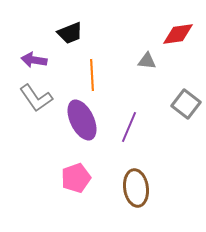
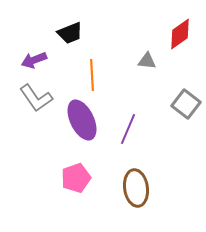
red diamond: moved 2 px right; rotated 28 degrees counterclockwise
purple arrow: rotated 30 degrees counterclockwise
purple line: moved 1 px left, 2 px down
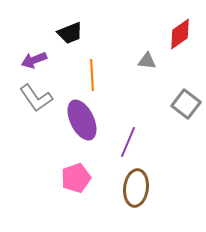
purple line: moved 13 px down
brown ellipse: rotated 15 degrees clockwise
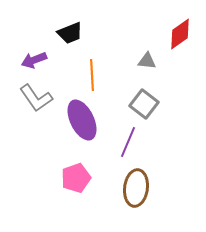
gray square: moved 42 px left
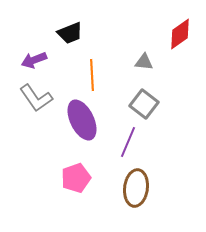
gray triangle: moved 3 px left, 1 px down
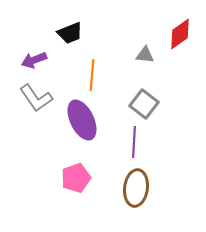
gray triangle: moved 1 px right, 7 px up
orange line: rotated 8 degrees clockwise
purple line: moved 6 px right; rotated 20 degrees counterclockwise
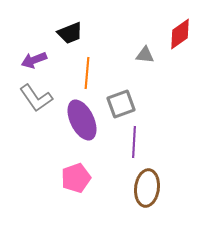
orange line: moved 5 px left, 2 px up
gray square: moved 23 px left; rotated 32 degrees clockwise
brown ellipse: moved 11 px right
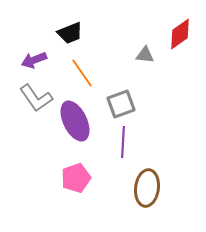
orange line: moved 5 px left; rotated 40 degrees counterclockwise
purple ellipse: moved 7 px left, 1 px down
purple line: moved 11 px left
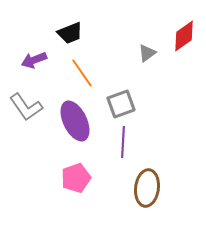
red diamond: moved 4 px right, 2 px down
gray triangle: moved 2 px right, 2 px up; rotated 42 degrees counterclockwise
gray L-shape: moved 10 px left, 9 px down
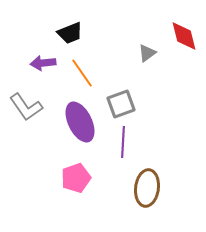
red diamond: rotated 68 degrees counterclockwise
purple arrow: moved 9 px right, 3 px down; rotated 15 degrees clockwise
purple ellipse: moved 5 px right, 1 px down
